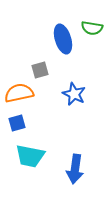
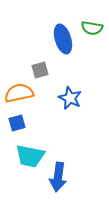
blue star: moved 4 px left, 4 px down
blue arrow: moved 17 px left, 8 px down
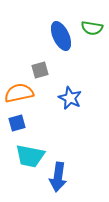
blue ellipse: moved 2 px left, 3 px up; rotated 8 degrees counterclockwise
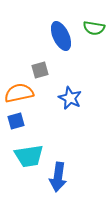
green semicircle: moved 2 px right
blue square: moved 1 px left, 2 px up
cyan trapezoid: moved 1 px left; rotated 20 degrees counterclockwise
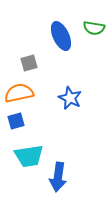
gray square: moved 11 px left, 7 px up
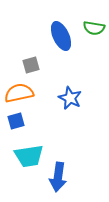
gray square: moved 2 px right, 2 px down
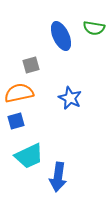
cyan trapezoid: rotated 16 degrees counterclockwise
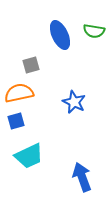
green semicircle: moved 3 px down
blue ellipse: moved 1 px left, 1 px up
blue star: moved 4 px right, 4 px down
blue arrow: moved 24 px right; rotated 152 degrees clockwise
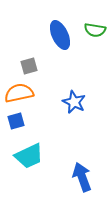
green semicircle: moved 1 px right, 1 px up
gray square: moved 2 px left, 1 px down
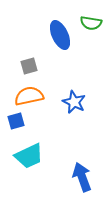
green semicircle: moved 4 px left, 7 px up
orange semicircle: moved 10 px right, 3 px down
